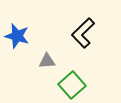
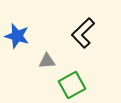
green square: rotated 12 degrees clockwise
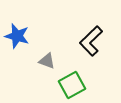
black L-shape: moved 8 px right, 8 px down
gray triangle: rotated 24 degrees clockwise
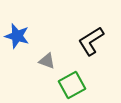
black L-shape: rotated 12 degrees clockwise
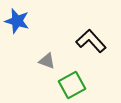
blue star: moved 15 px up
black L-shape: rotated 80 degrees clockwise
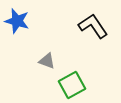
black L-shape: moved 2 px right, 15 px up; rotated 8 degrees clockwise
